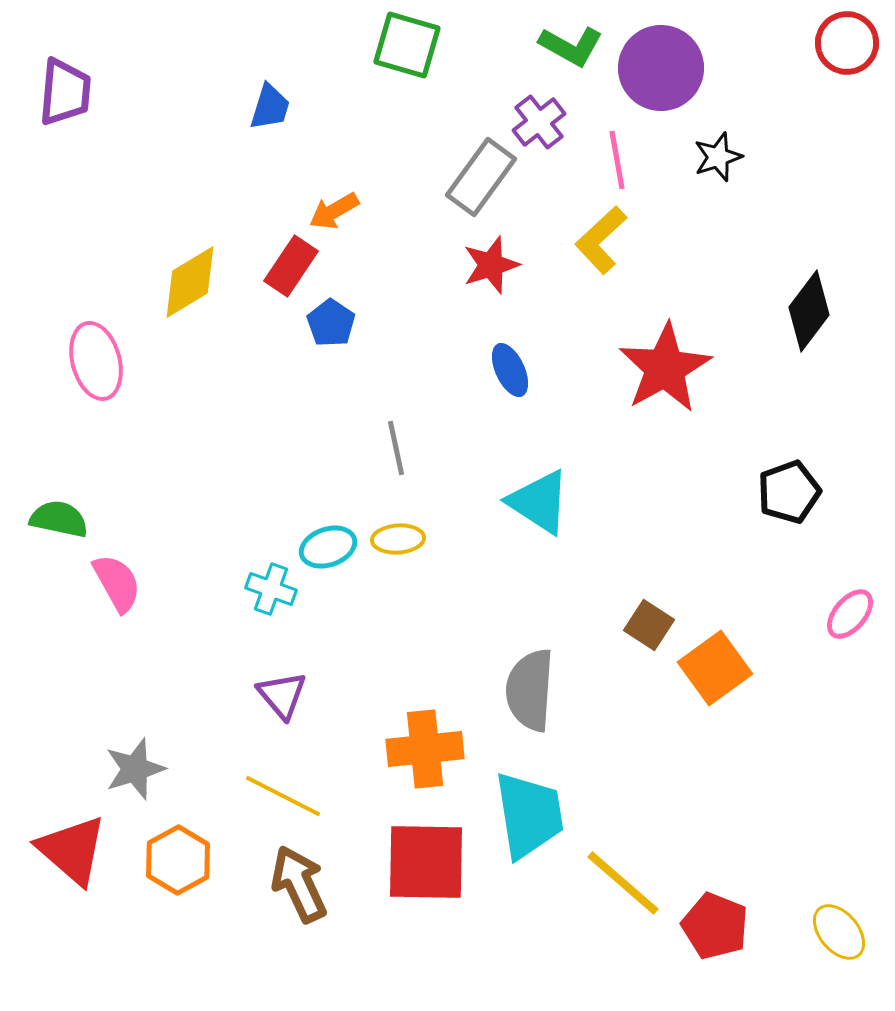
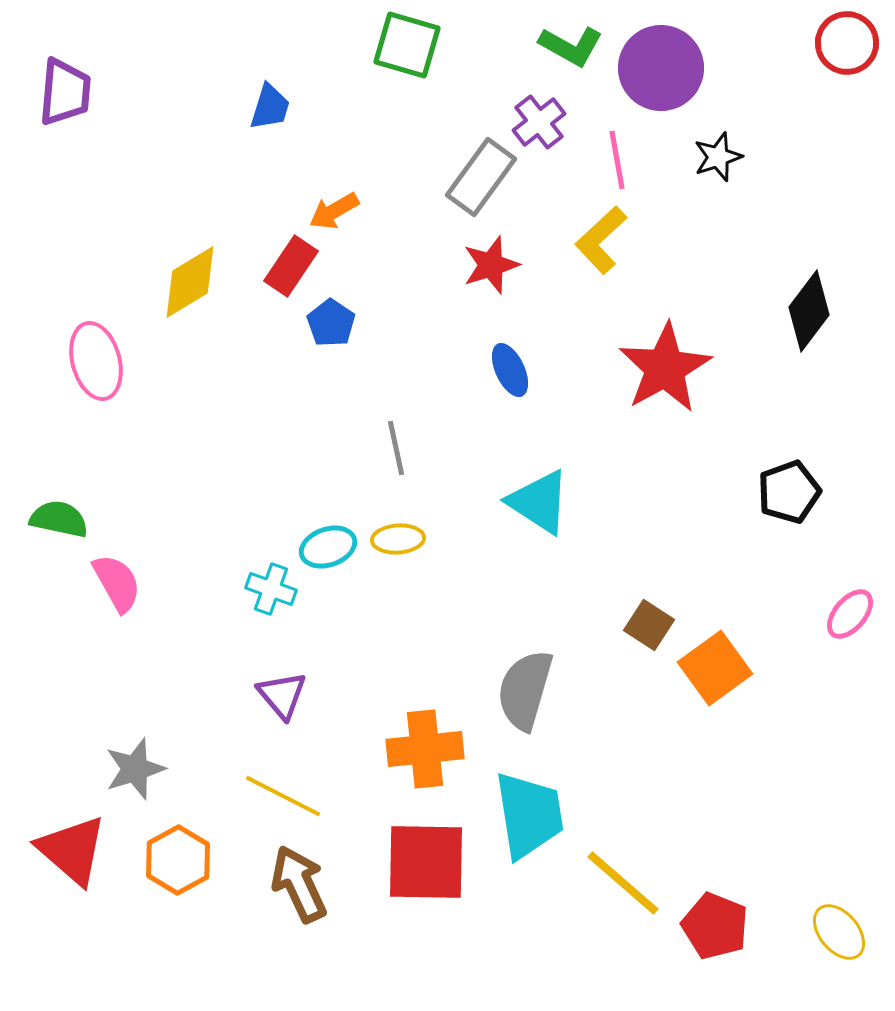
gray semicircle at (530, 690): moved 5 px left; rotated 12 degrees clockwise
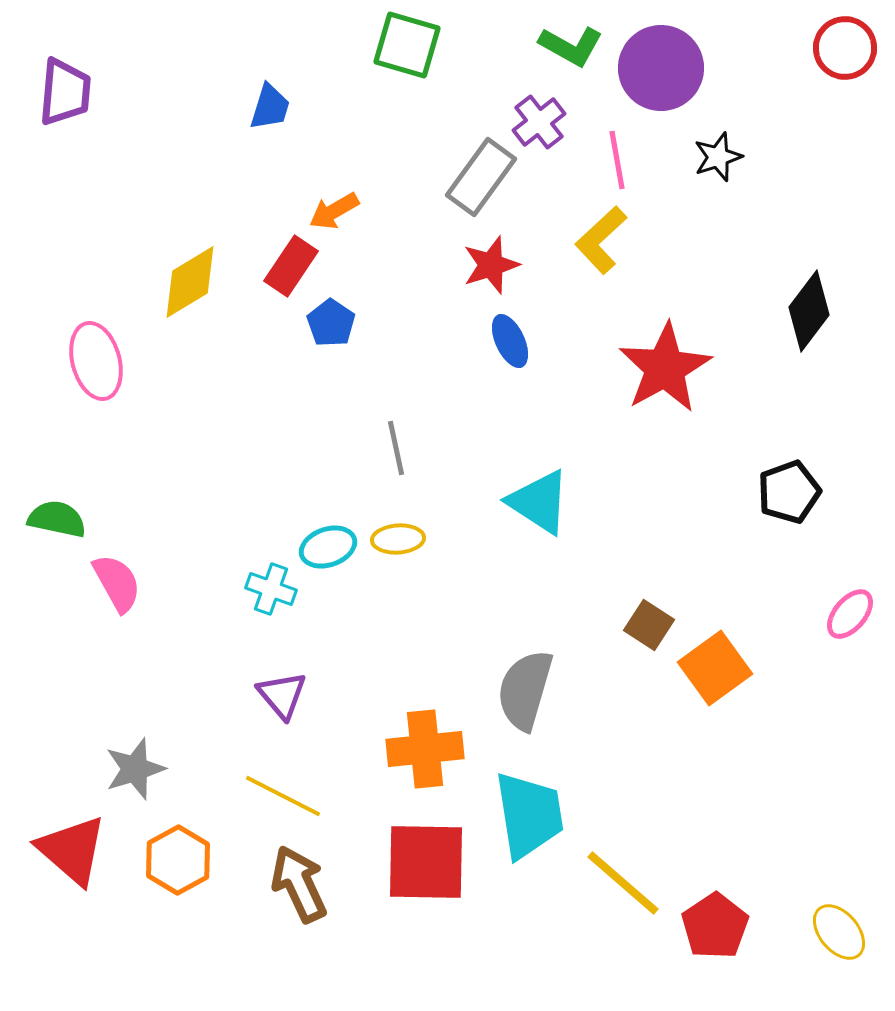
red circle at (847, 43): moved 2 px left, 5 px down
blue ellipse at (510, 370): moved 29 px up
green semicircle at (59, 519): moved 2 px left
red pentagon at (715, 926): rotated 16 degrees clockwise
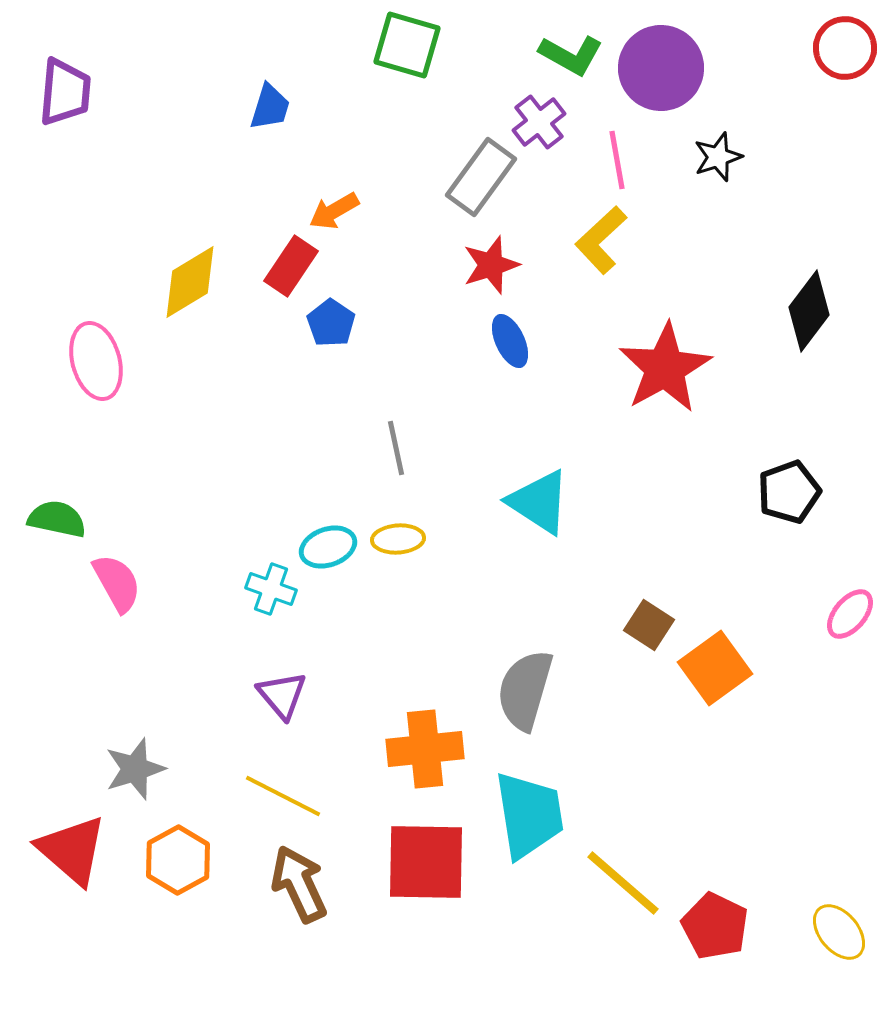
green L-shape at (571, 46): moved 9 px down
red pentagon at (715, 926): rotated 12 degrees counterclockwise
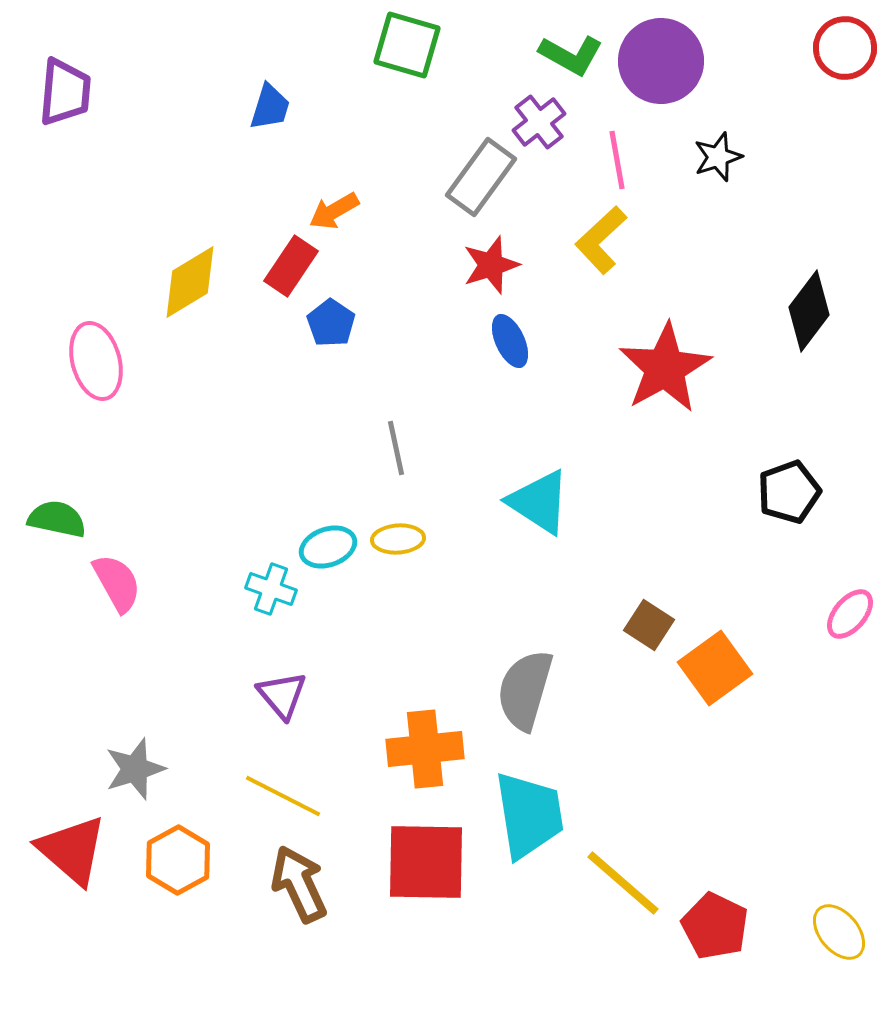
purple circle at (661, 68): moved 7 px up
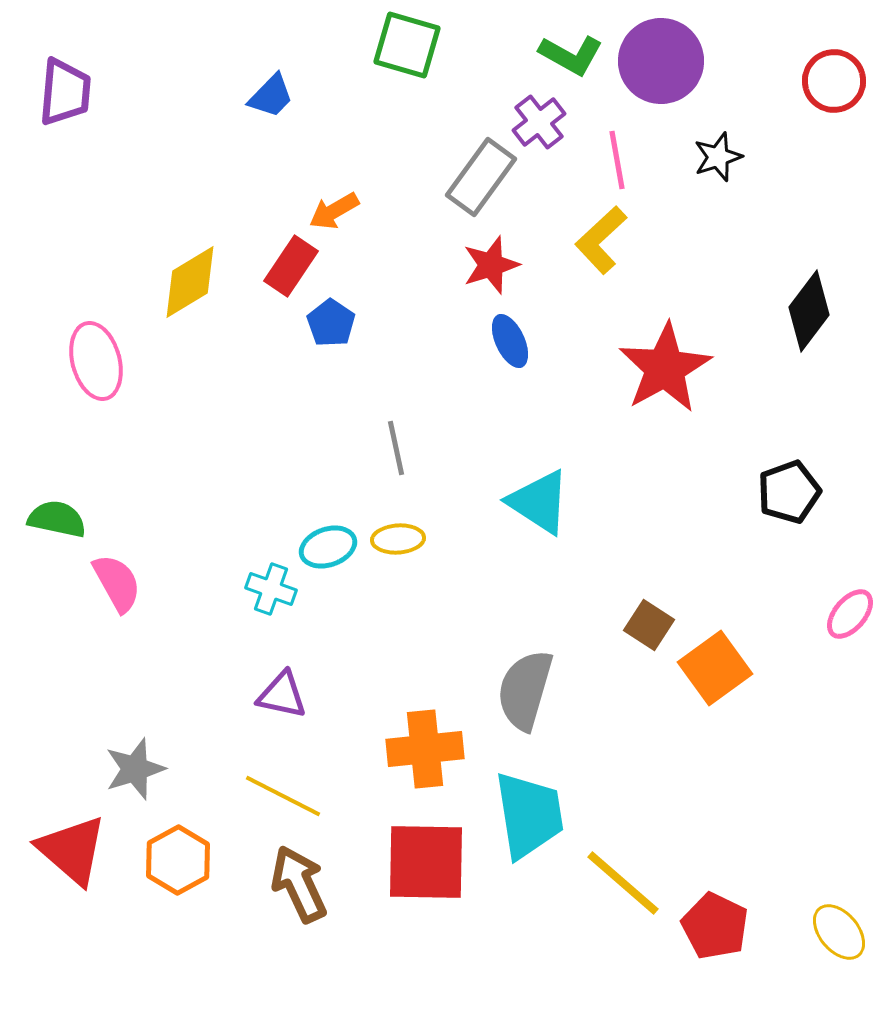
red circle at (845, 48): moved 11 px left, 33 px down
blue trapezoid at (270, 107): moved 1 px right, 11 px up; rotated 27 degrees clockwise
purple triangle at (282, 695): rotated 38 degrees counterclockwise
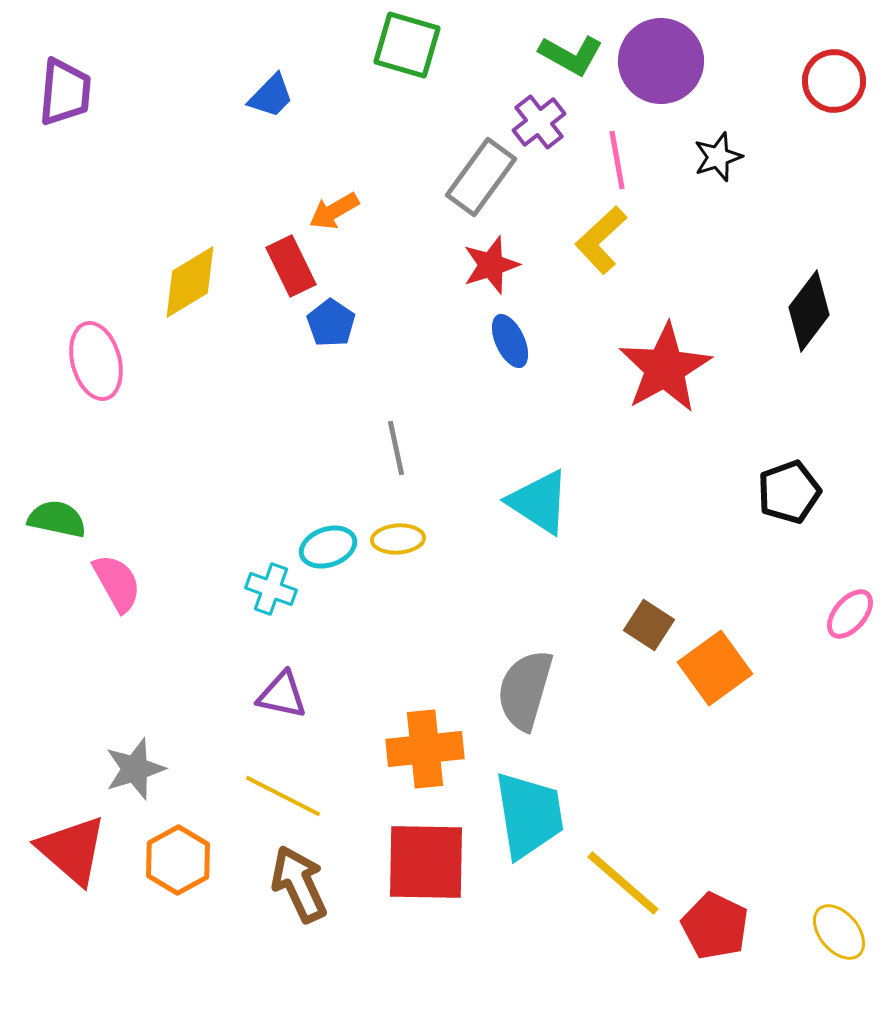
red rectangle at (291, 266): rotated 60 degrees counterclockwise
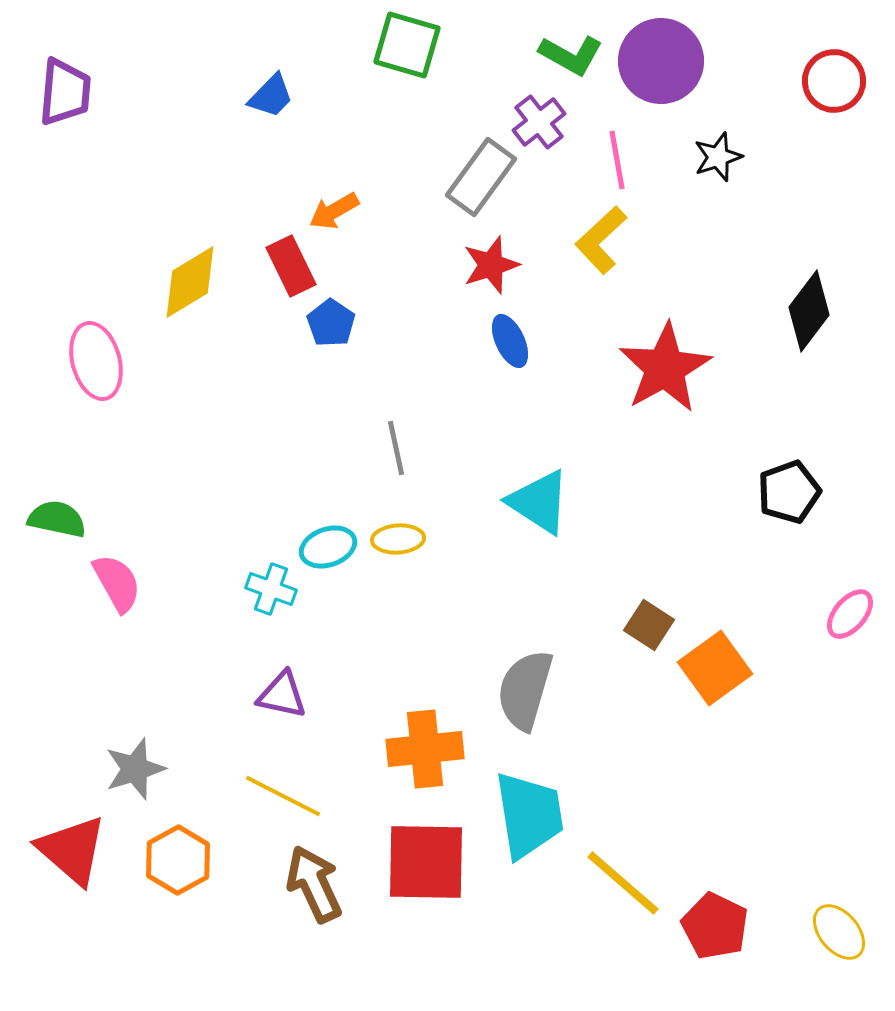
brown arrow at (299, 884): moved 15 px right
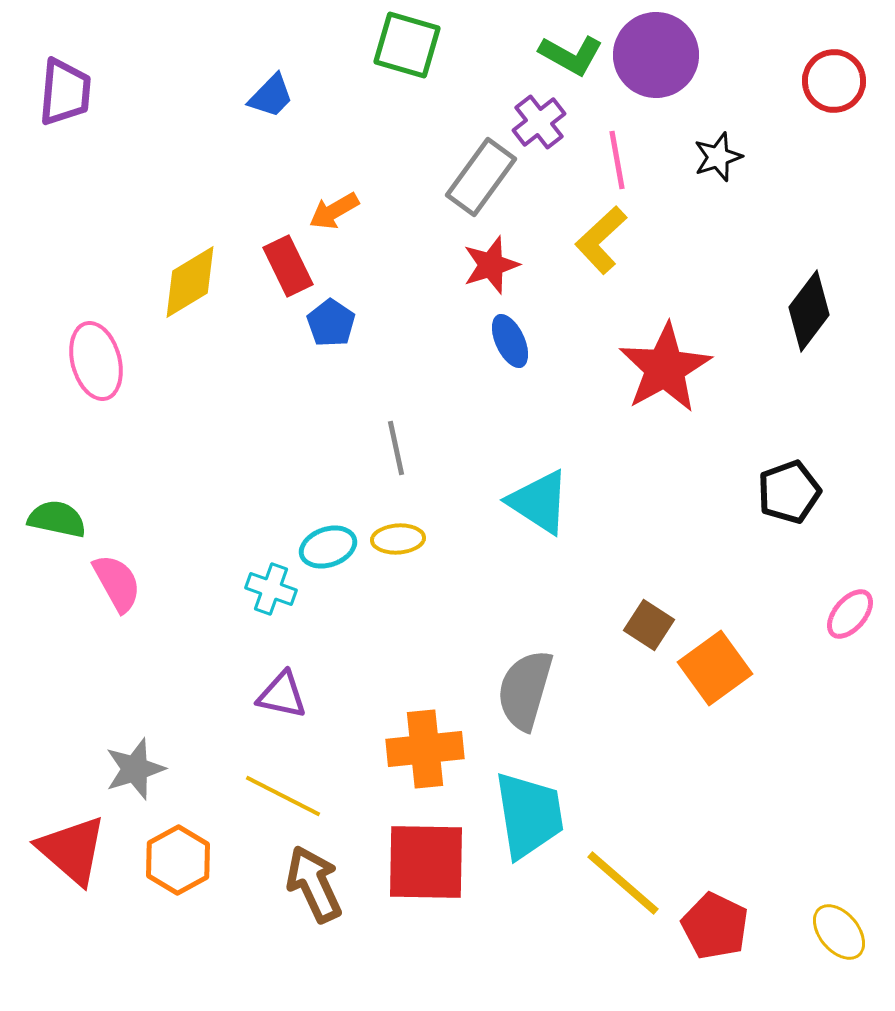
purple circle at (661, 61): moved 5 px left, 6 px up
red rectangle at (291, 266): moved 3 px left
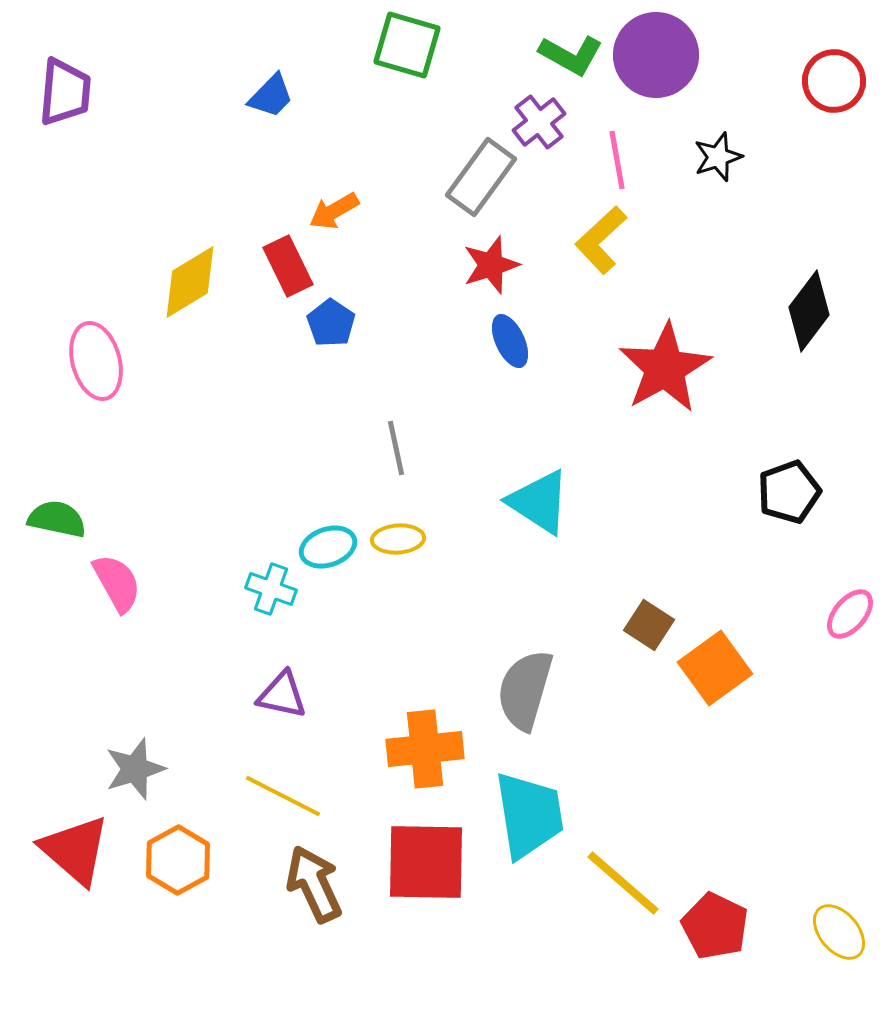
red triangle at (72, 850): moved 3 px right
